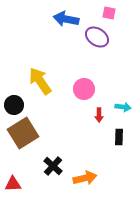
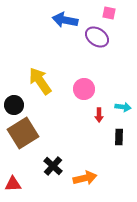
blue arrow: moved 1 px left, 1 px down
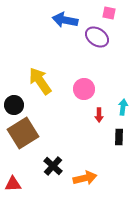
cyan arrow: rotated 91 degrees counterclockwise
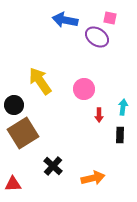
pink square: moved 1 px right, 5 px down
black rectangle: moved 1 px right, 2 px up
orange arrow: moved 8 px right
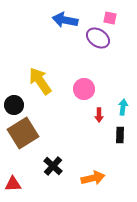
purple ellipse: moved 1 px right, 1 px down
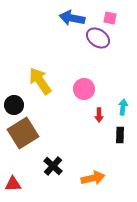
blue arrow: moved 7 px right, 2 px up
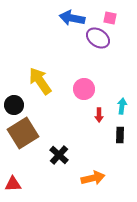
cyan arrow: moved 1 px left, 1 px up
black cross: moved 6 px right, 11 px up
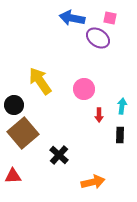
brown square: rotated 8 degrees counterclockwise
orange arrow: moved 4 px down
red triangle: moved 8 px up
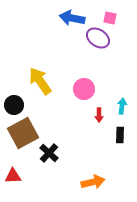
brown square: rotated 12 degrees clockwise
black cross: moved 10 px left, 2 px up
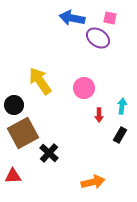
pink circle: moved 1 px up
black rectangle: rotated 28 degrees clockwise
